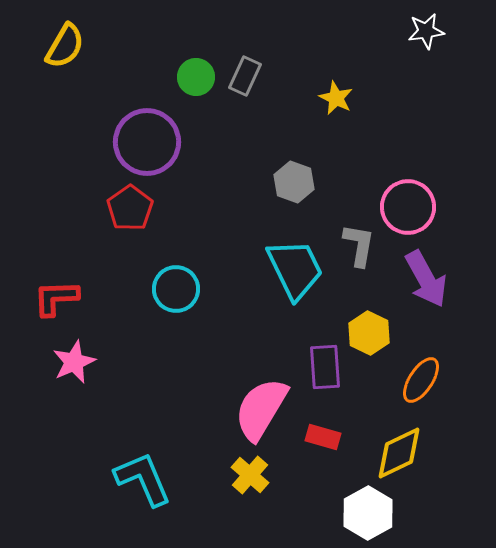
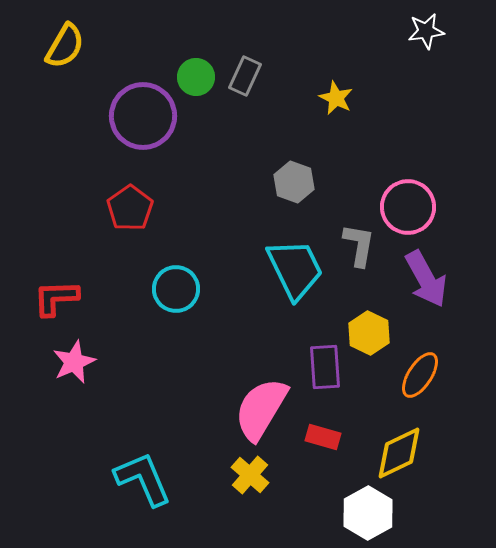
purple circle: moved 4 px left, 26 px up
orange ellipse: moved 1 px left, 5 px up
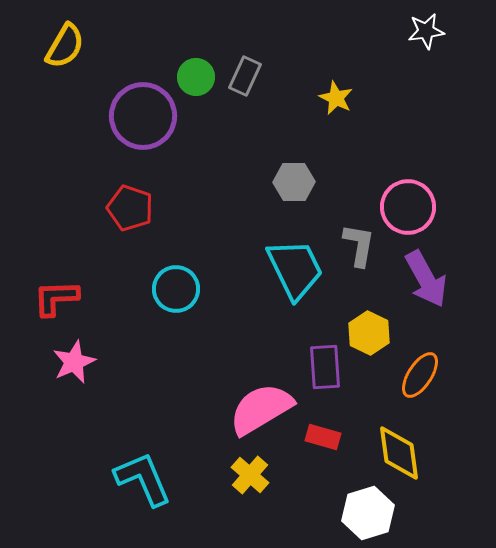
gray hexagon: rotated 21 degrees counterclockwise
red pentagon: rotated 18 degrees counterclockwise
pink semicircle: rotated 28 degrees clockwise
yellow diamond: rotated 72 degrees counterclockwise
white hexagon: rotated 12 degrees clockwise
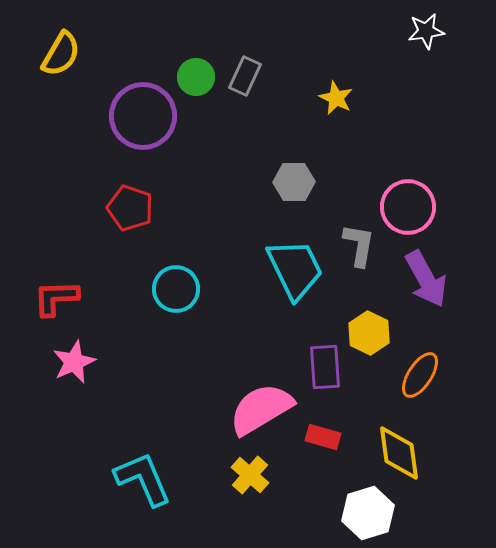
yellow semicircle: moved 4 px left, 8 px down
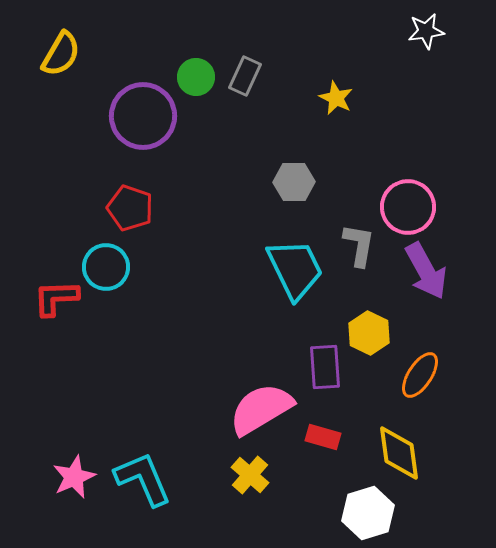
purple arrow: moved 8 px up
cyan circle: moved 70 px left, 22 px up
pink star: moved 115 px down
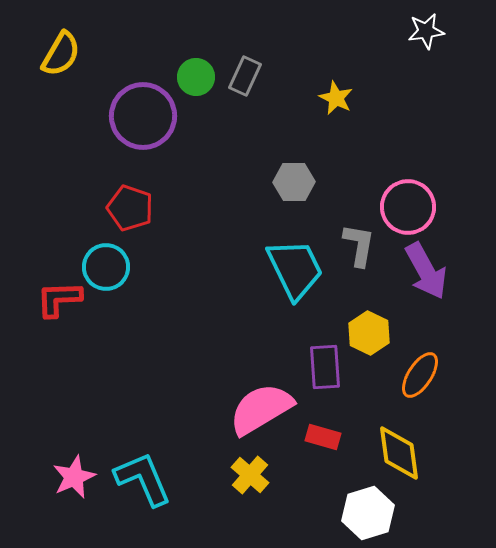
red L-shape: moved 3 px right, 1 px down
